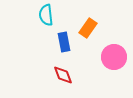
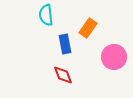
blue rectangle: moved 1 px right, 2 px down
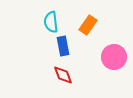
cyan semicircle: moved 5 px right, 7 px down
orange rectangle: moved 3 px up
blue rectangle: moved 2 px left, 2 px down
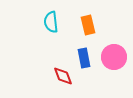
orange rectangle: rotated 48 degrees counterclockwise
blue rectangle: moved 21 px right, 12 px down
red diamond: moved 1 px down
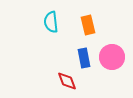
pink circle: moved 2 px left
red diamond: moved 4 px right, 5 px down
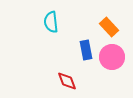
orange rectangle: moved 21 px right, 2 px down; rotated 30 degrees counterclockwise
blue rectangle: moved 2 px right, 8 px up
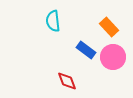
cyan semicircle: moved 2 px right, 1 px up
blue rectangle: rotated 42 degrees counterclockwise
pink circle: moved 1 px right
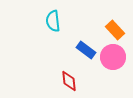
orange rectangle: moved 6 px right, 3 px down
red diamond: moved 2 px right; rotated 15 degrees clockwise
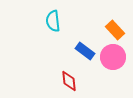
blue rectangle: moved 1 px left, 1 px down
